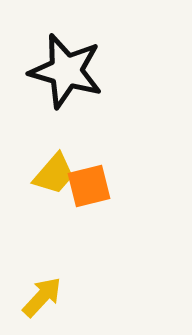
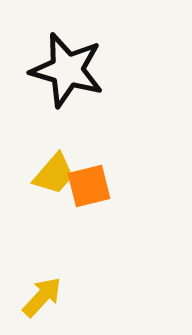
black star: moved 1 px right, 1 px up
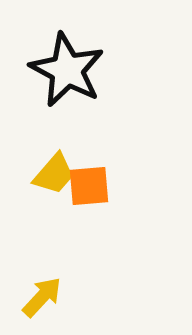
black star: rotated 12 degrees clockwise
orange square: rotated 9 degrees clockwise
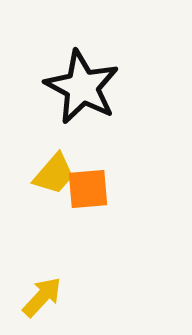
black star: moved 15 px right, 17 px down
orange square: moved 1 px left, 3 px down
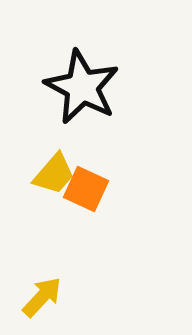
orange square: moved 2 px left; rotated 30 degrees clockwise
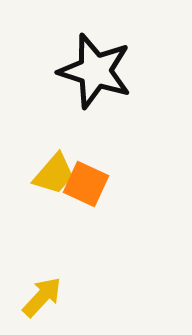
black star: moved 13 px right, 16 px up; rotated 10 degrees counterclockwise
orange square: moved 5 px up
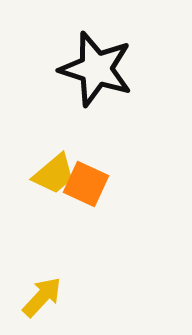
black star: moved 1 px right, 2 px up
yellow trapezoid: rotated 9 degrees clockwise
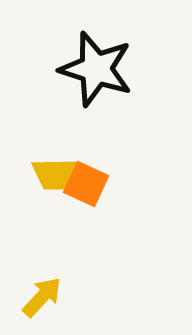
yellow trapezoid: rotated 39 degrees clockwise
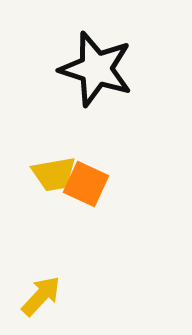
yellow trapezoid: rotated 9 degrees counterclockwise
yellow arrow: moved 1 px left, 1 px up
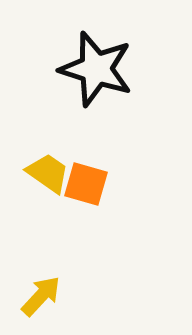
yellow trapezoid: moved 6 px left, 1 px up; rotated 135 degrees counterclockwise
orange square: rotated 9 degrees counterclockwise
